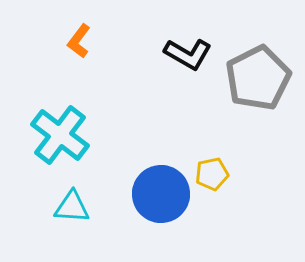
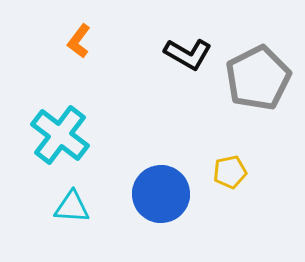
yellow pentagon: moved 18 px right, 2 px up
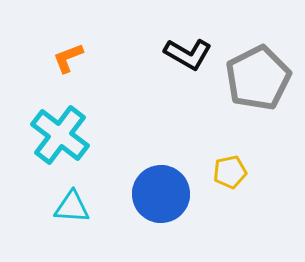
orange L-shape: moved 11 px left, 17 px down; rotated 32 degrees clockwise
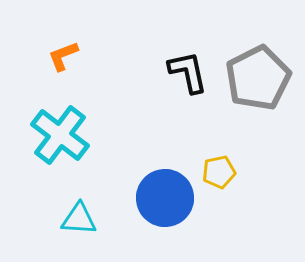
black L-shape: moved 18 px down; rotated 132 degrees counterclockwise
orange L-shape: moved 5 px left, 2 px up
yellow pentagon: moved 11 px left
blue circle: moved 4 px right, 4 px down
cyan triangle: moved 7 px right, 12 px down
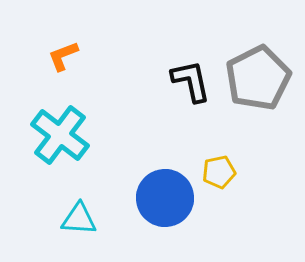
black L-shape: moved 3 px right, 9 px down
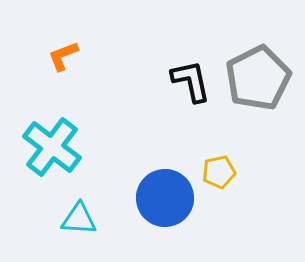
cyan cross: moved 8 px left, 12 px down
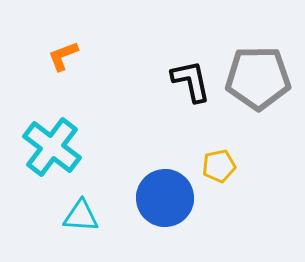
gray pentagon: rotated 26 degrees clockwise
yellow pentagon: moved 6 px up
cyan triangle: moved 2 px right, 3 px up
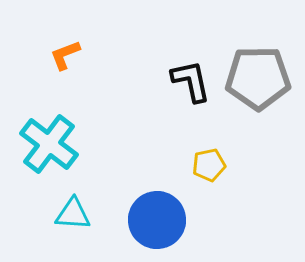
orange L-shape: moved 2 px right, 1 px up
cyan cross: moved 3 px left, 3 px up
yellow pentagon: moved 10 px left, 1 px up
blue circle: moved 8 px left, 22 px down
cyan triangle: moved 8 px left, 2 px up
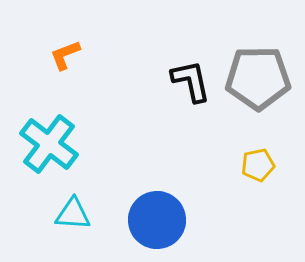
yellow pentagon: moved 49 px right
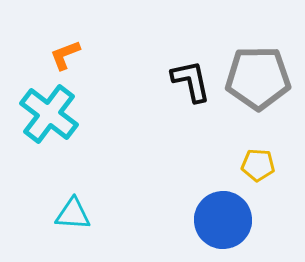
cyan cross: moved 30 px up
yellow pentagon: rotated 16 degrees clockwise
blue circle: moved 66 px right
